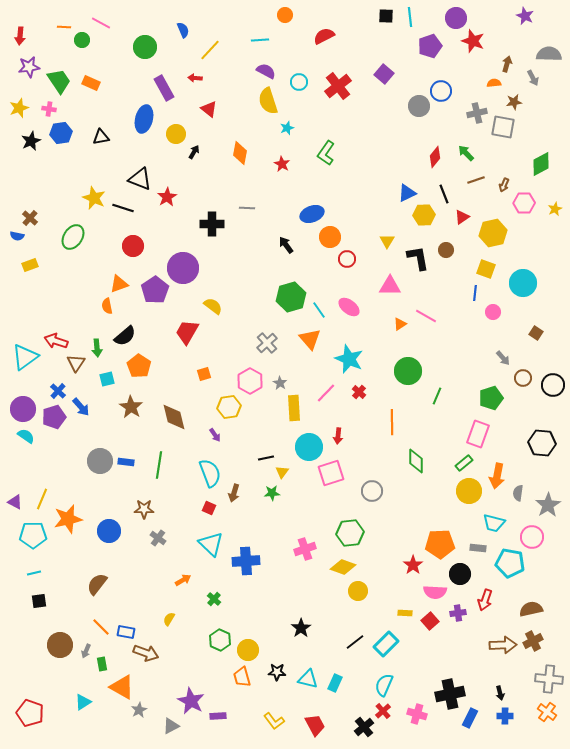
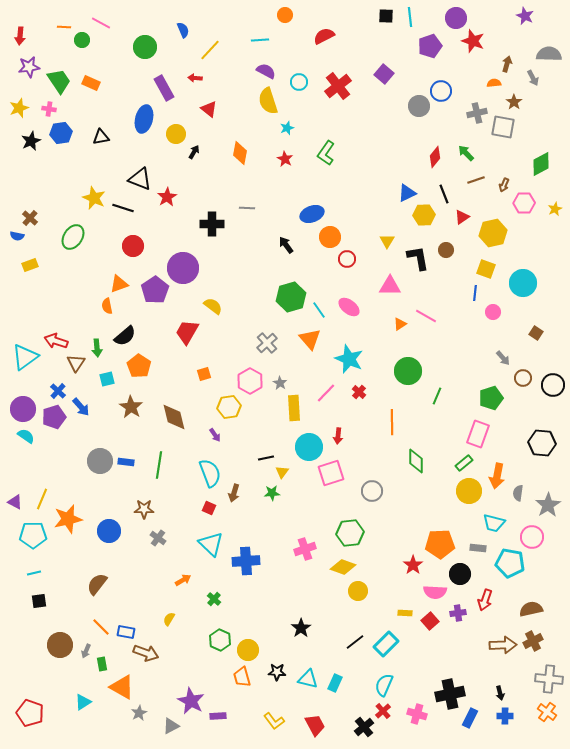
brown star at (514, 102): rotated 28 degrees counterclockwise
red star at (282, 164): moved 3 px right, 5 px up
gray star at (139, 710): moved 3 px down
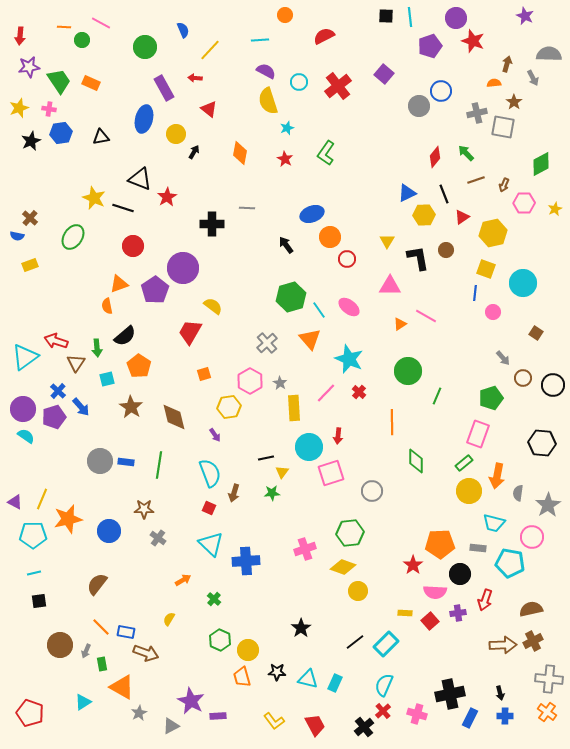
red trapezoid at (187, 332): moved 3 px right
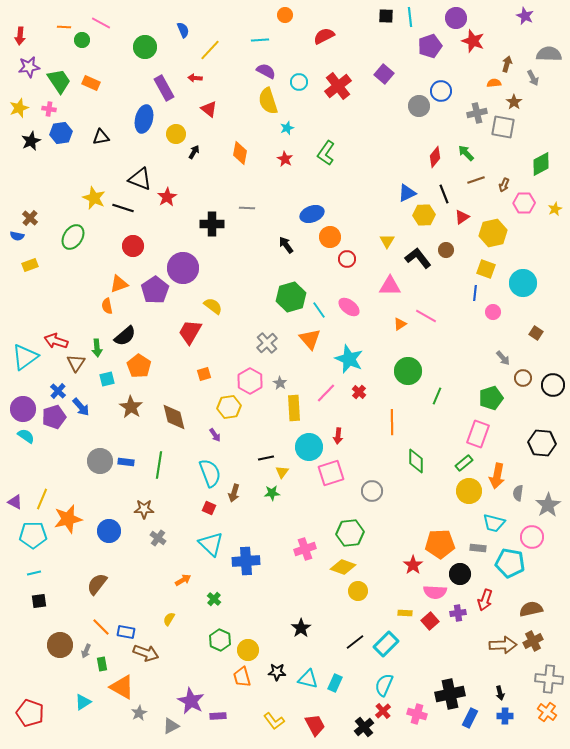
black L-shape at (418, 258): rotated 28 degrees counterclockwise
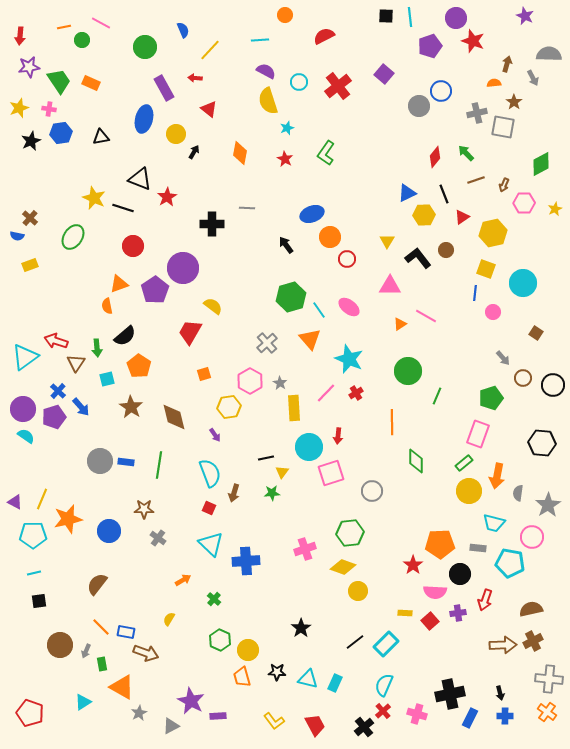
orange line at (64, 27): rotated 16 degrees counterclockwise
red cross at (359, 392): moved 3 px left, 1 px down; rotated 16 degrees clockwise
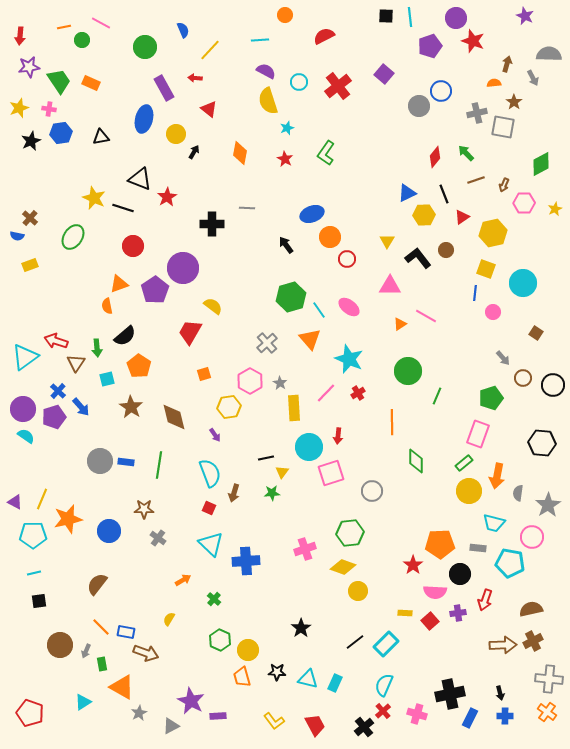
red cross at (356, 393): moved 2 px right
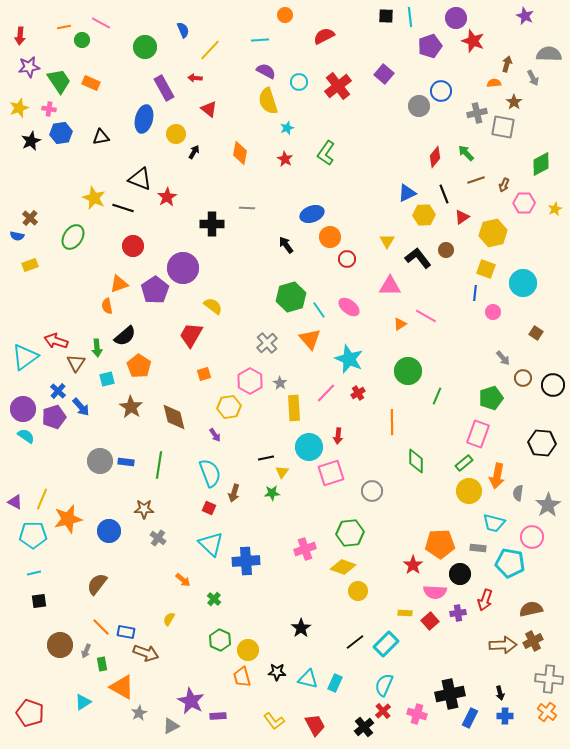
red trapezoid at (190, 332): moved 1 px right, 3 px down
orange arrow at (183, 580): rotated 70 degrees clockwise
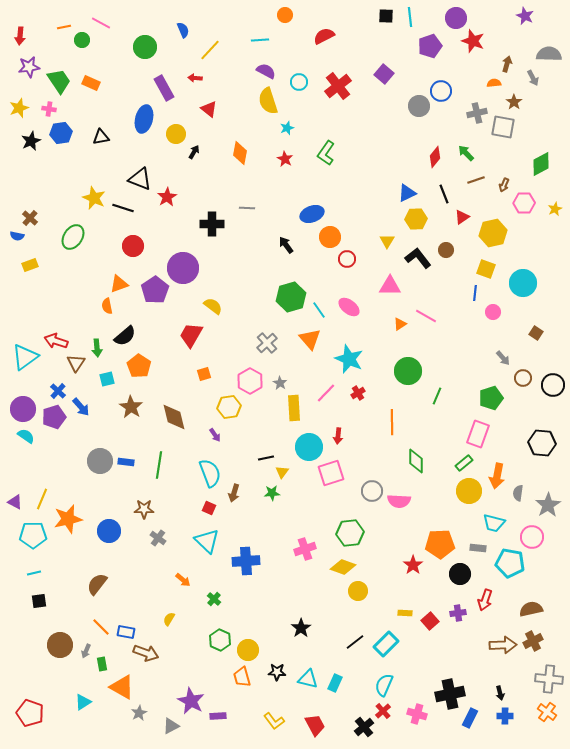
yellow hexagon at (424, 215): moved 8 px left, 4 px down
cyan triangle at (211, 544): moved 4 px left, 3 px up
pink semicircle at (435, 592): moved 36 px left, 91 px up
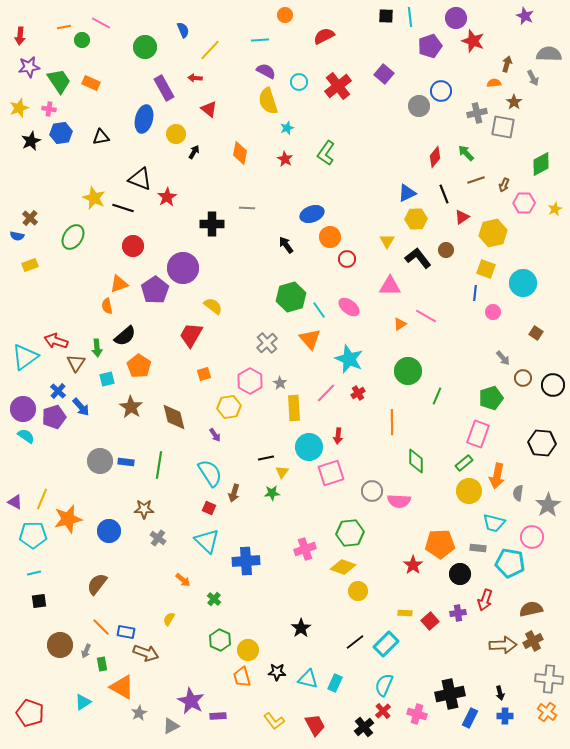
cyan semicircle at (210, 473): rotated 12 degrees counterclockwise
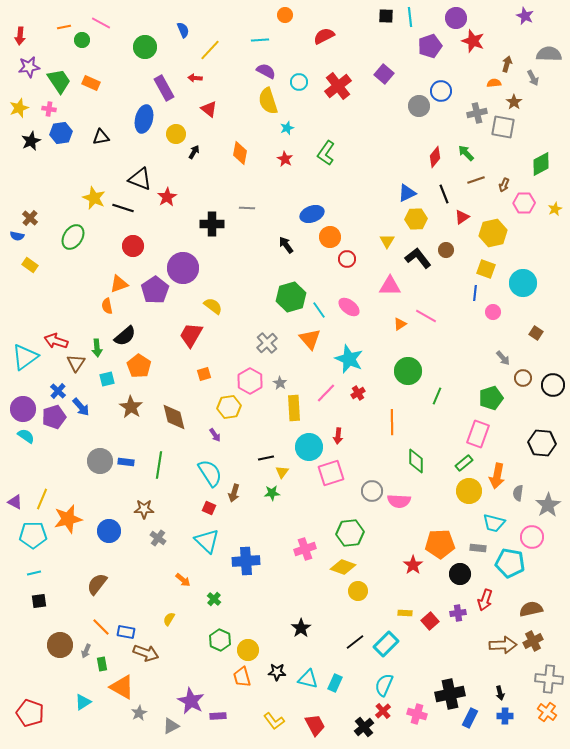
yellow rectangle at (30, 265): rotated 56 degrees clockwise
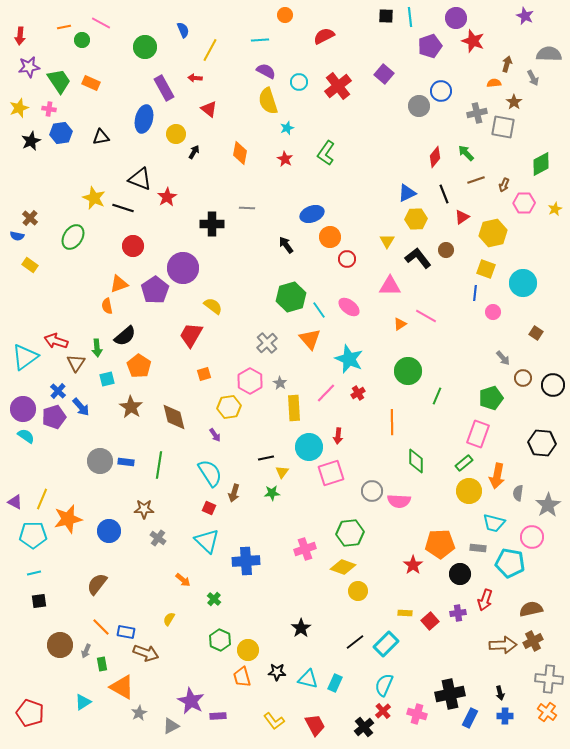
yellow line at (210, 50): rotated 15 degrees counterclockwise
